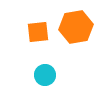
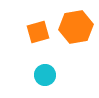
orange square: rotated 10 degrees counterclockwise
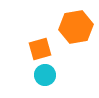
orange square: moved 2 px right, 17 px down
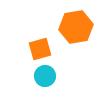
cyan circle: moved 1 px down
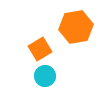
orange square: rotated 15 degrees counterclockwise
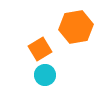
cyan circle: moved 1 px up
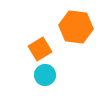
orange hexagon: rotated 16 degrees clockwise
